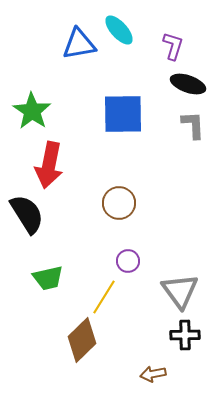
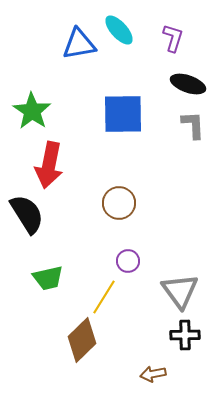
purple L-shape: moved 8 px up
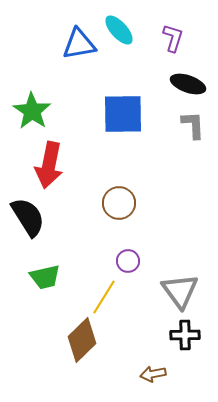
black semicircle: moved 1 px right, 3 px down
green trapezoid: moved 3 px left, 1 px up
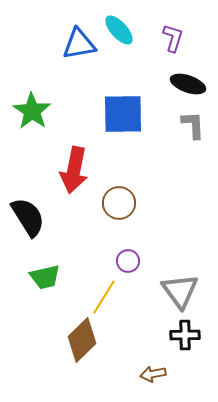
red arrow: moved 25 px right, 5 px down
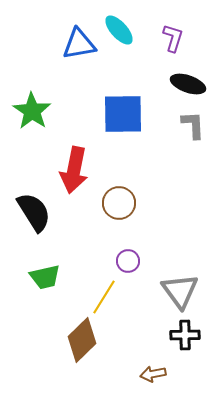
black semicircle: moved 6 px right, 5 px up
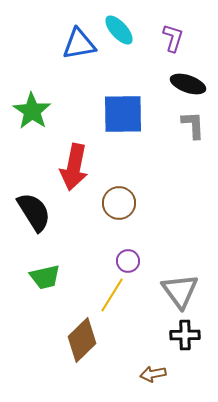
red arrow: moved 3 px up
yellow line: moved 8 px right, 2 px up
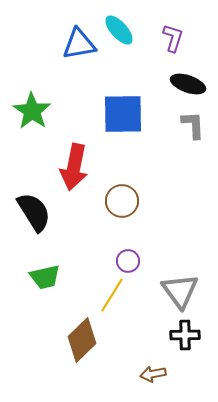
brown circle: moved 3 px right, 2 px up
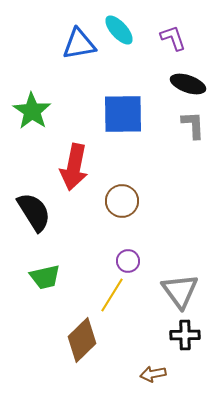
purple L-shape: rotated 36 degrees counterclockwise
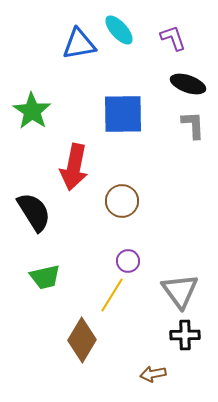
brown diamond: rotated 15 degrees counterclockwise
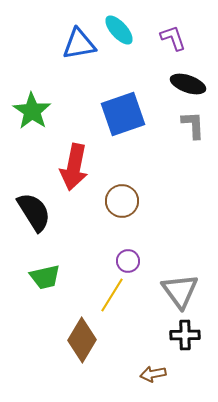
blue square: rotated 18 degrees counterclockwise
